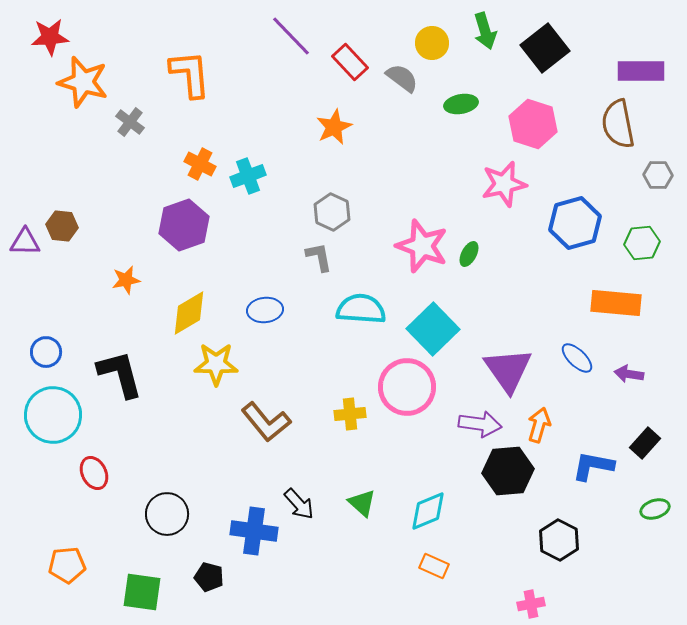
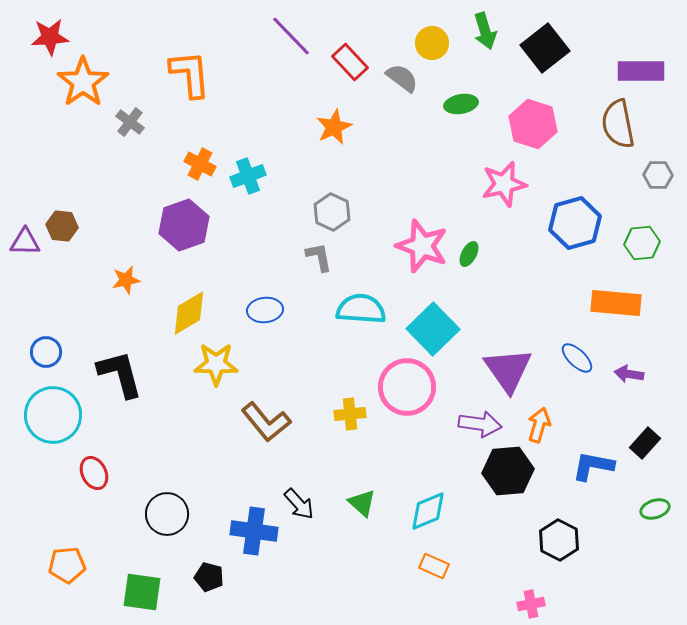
orange star at (83, 82): rotated 21 degrees clockwise
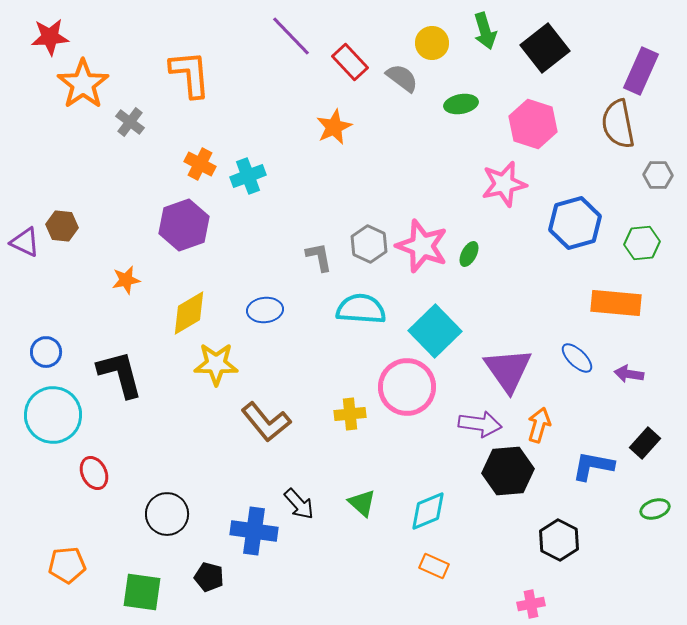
purple rectangle at (641, 71): rotated 66 degrees counterclockwise
orange star at (83, 82): moved 2 px down
gray hexagon at (332, 212): moved 37 px right, 32 px down
purple triangle at (25, 242): rotated 24 degrees clockwise
cyan square at (433, 329): moved 2 px right, 2 px down
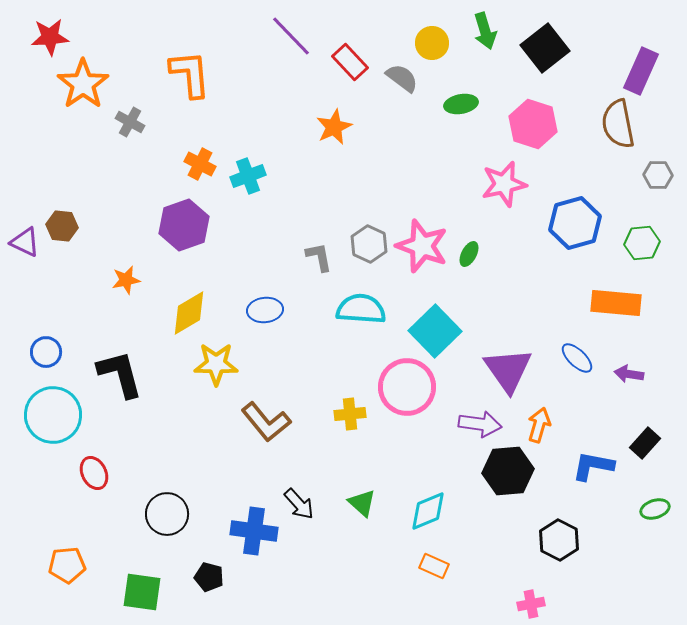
gray cross at (130, 122): rotated 8 degrees counterclockwise
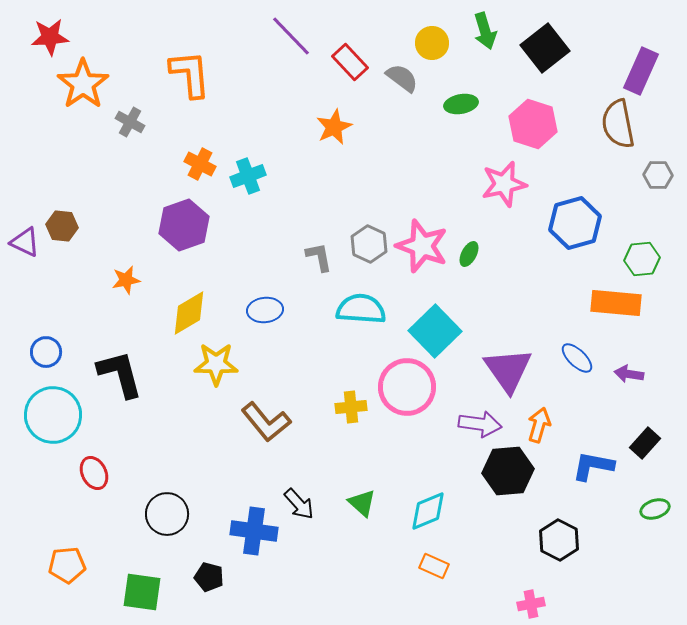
green hexagon at (642, 243): moved 16 px down
yellow cross at (350, 414): moved 1 px right, 7 px up
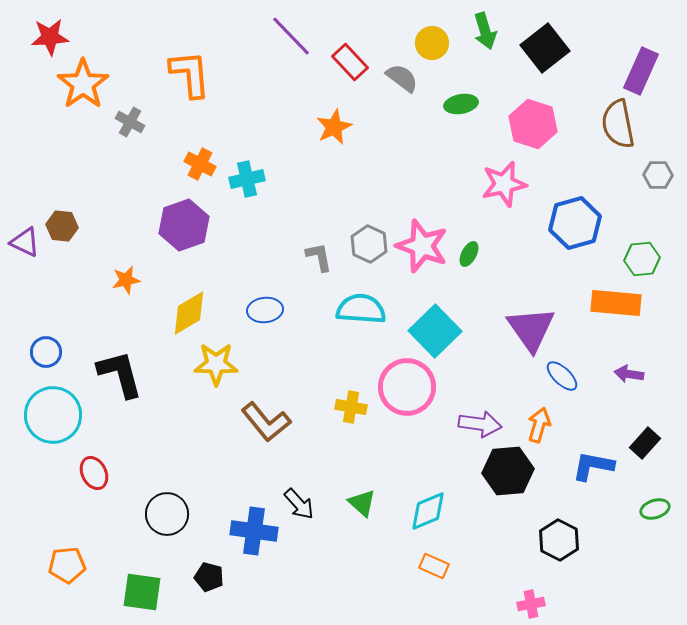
cyan cross at (248, 176): moved 1 px left, 3 px down; rotated 8 degrees clockwise
blue ellipse at (577, 358): moved 15 px left, 18 px down
purple triangle at (508, 370): moved 23 px right, 41 px up
yellow cross at (351, 407): rotated 16 degrees clockwise
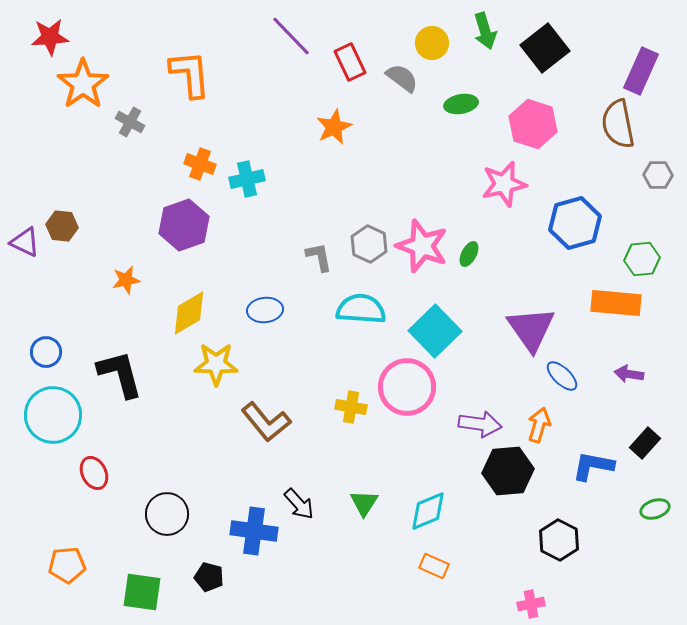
red rectangle at (350, 62): rotated 18 degrees clockwise
orange cross at (200, 164): rotated 8 degrees counterclockwise
green triangle at (362, 503): moved 2 px right; rotated 20 degrees clockwise
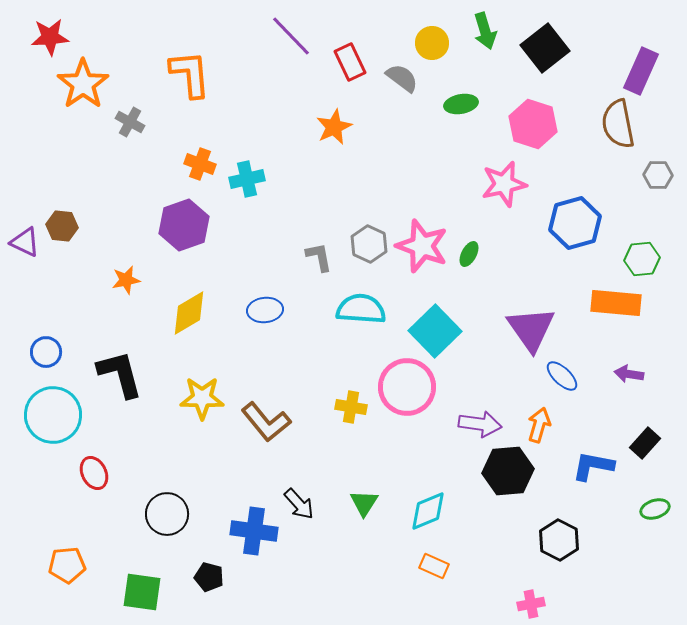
yellow star at (216, 364): moved 14 px left, 34 px down
